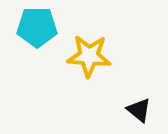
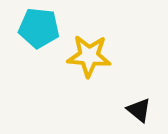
cyan pentagon: moved 2 px right, 1 px down; rotated 6 degrees clockwise
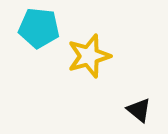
yellow star: rotated 21 degrees counterclockwise
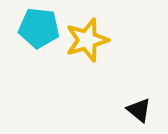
yellow star: moved 2 px left, 16 px up
